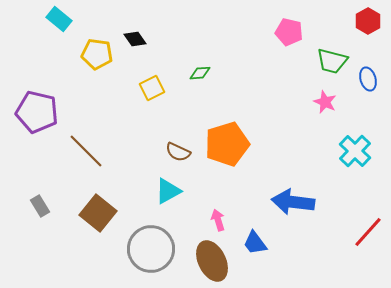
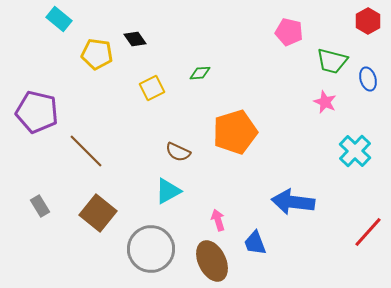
orange pentagon: moved 8 px right, 12 px up
blue trapezoid: rotated 16 degrees clockwise
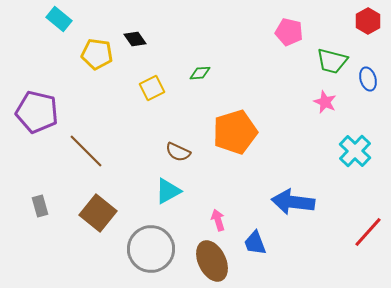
gray rectangle: rotated 15 degrees clockwise
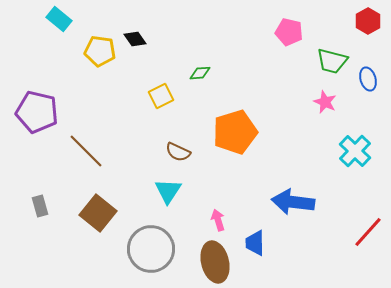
yellow pentagon: moved 3 px right, 3 px up
yellow square: moved 9 px right, 8 px down
cyan triangle: rotated 28 degrees counterclockwise
blue trapezoid: rotated 20 degrees clockwise
brown ellipse: moved 3 px right, 1 px down; rotated 12 degrees clockwise
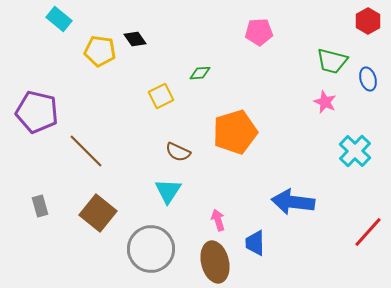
pink pentagon: moved 30 px left; rotated 16 degrees counterclockwise
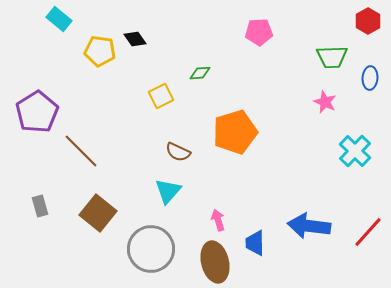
green trapezoid: moved 4 px up; rotated 16 degrees counterclockwise
blue ellipse: moved 2 px right, 1 px up; rotated 20 degrees clockwise
purple pentagon: rotated 27 degrees clockwise
brown line: moved 5 px left
cyan triangle: rotated 8 degrees clockwise
blue arrow: moved 16 px right, 24 px down
